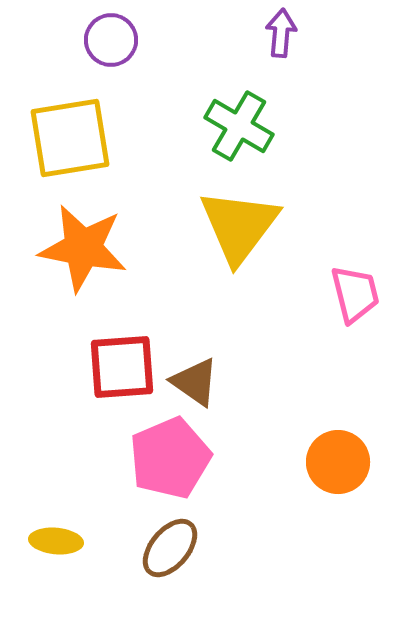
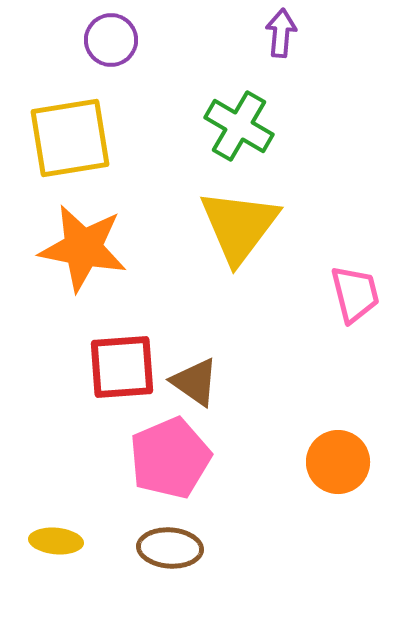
brown ellipse: rotated 54 degrees clockwise
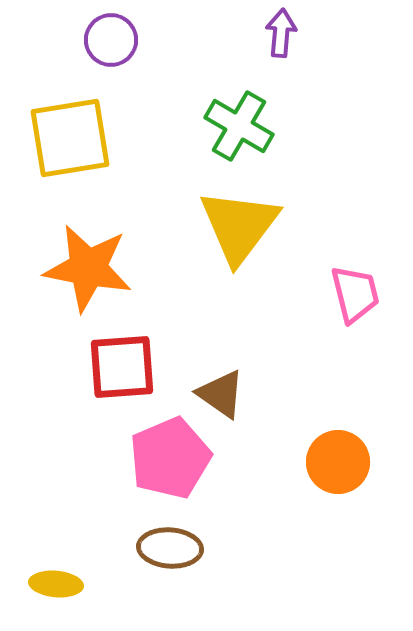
orange star: moved 5 px right, 20 px down
brown triangle: moved 26 px right, 12 px down
yellow ellipse: moved 43 px down
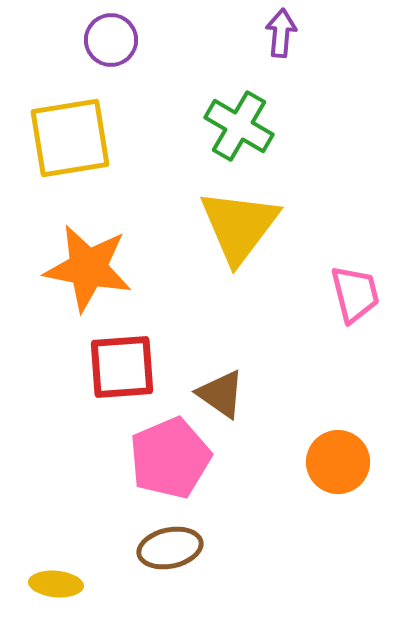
brown ellipse: rotated 16 degrees counterclockwise
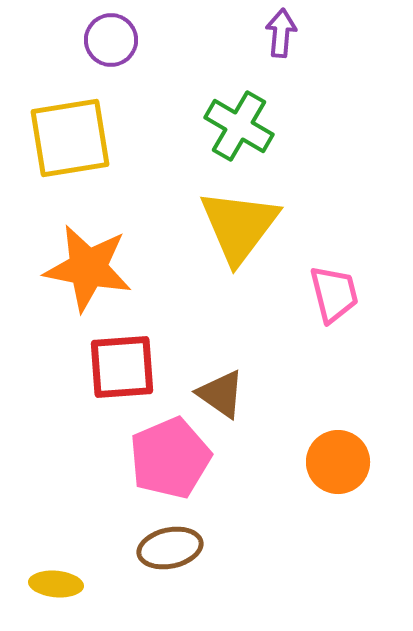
pink trapezoid: moved 21 px left
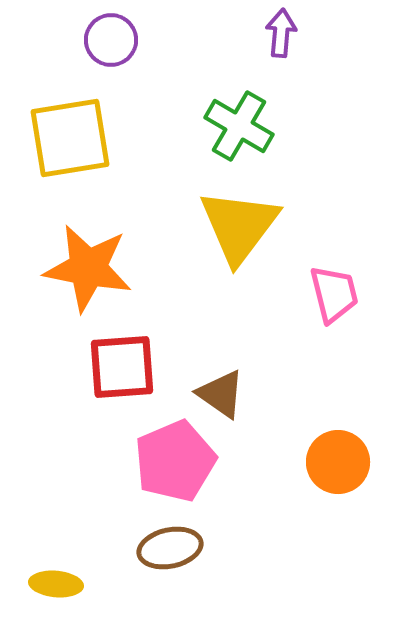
pink pentagon: moved 5 px right, 3 px down
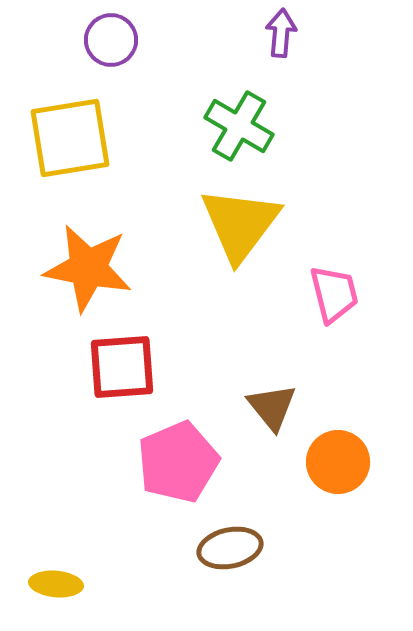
yellow triangle: moved 1 px right, 2 px up
brown triangle: moved 51 px right, 13 px down; rotated 16 degrees clockwise
pink pentagon: moved 3 px right, 1 px down
brown ellipse: moved 60 px right
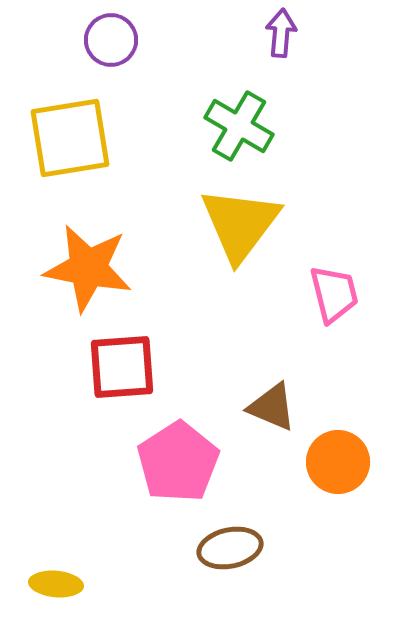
brown triangle: rotated 28 degrees counterclockwise
pink pentagon: rotated 10 degrees counterclockwise
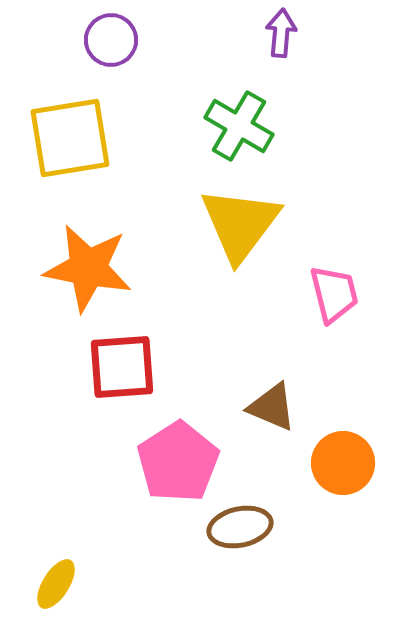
orange circle: moved 5 px right, 1 px down
brown ellipse: moved 10 px right, 21 px up
yellow ellipse: rotated 63 degrees counterclockwise
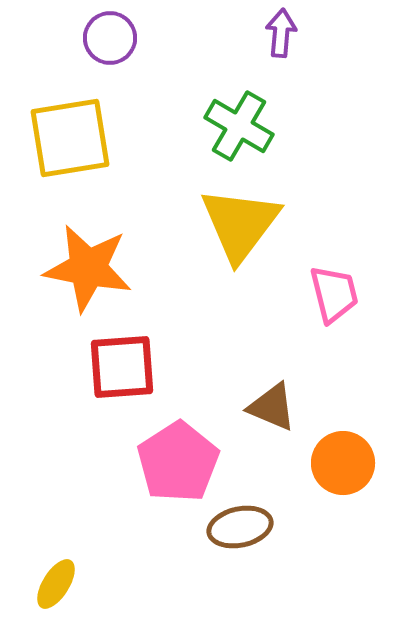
purple circle: moved 1 px left, 2 px up
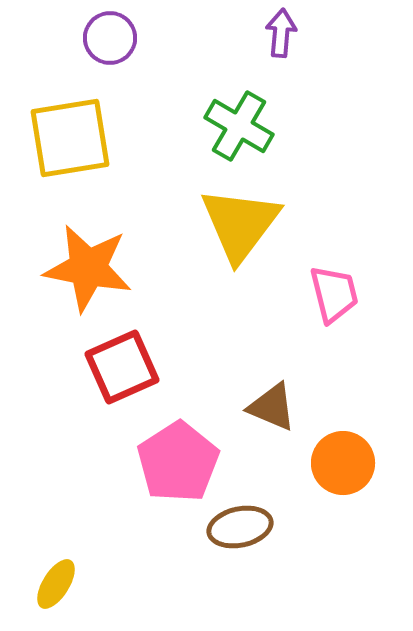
red square: rotated 20 degrees counterclockwise
